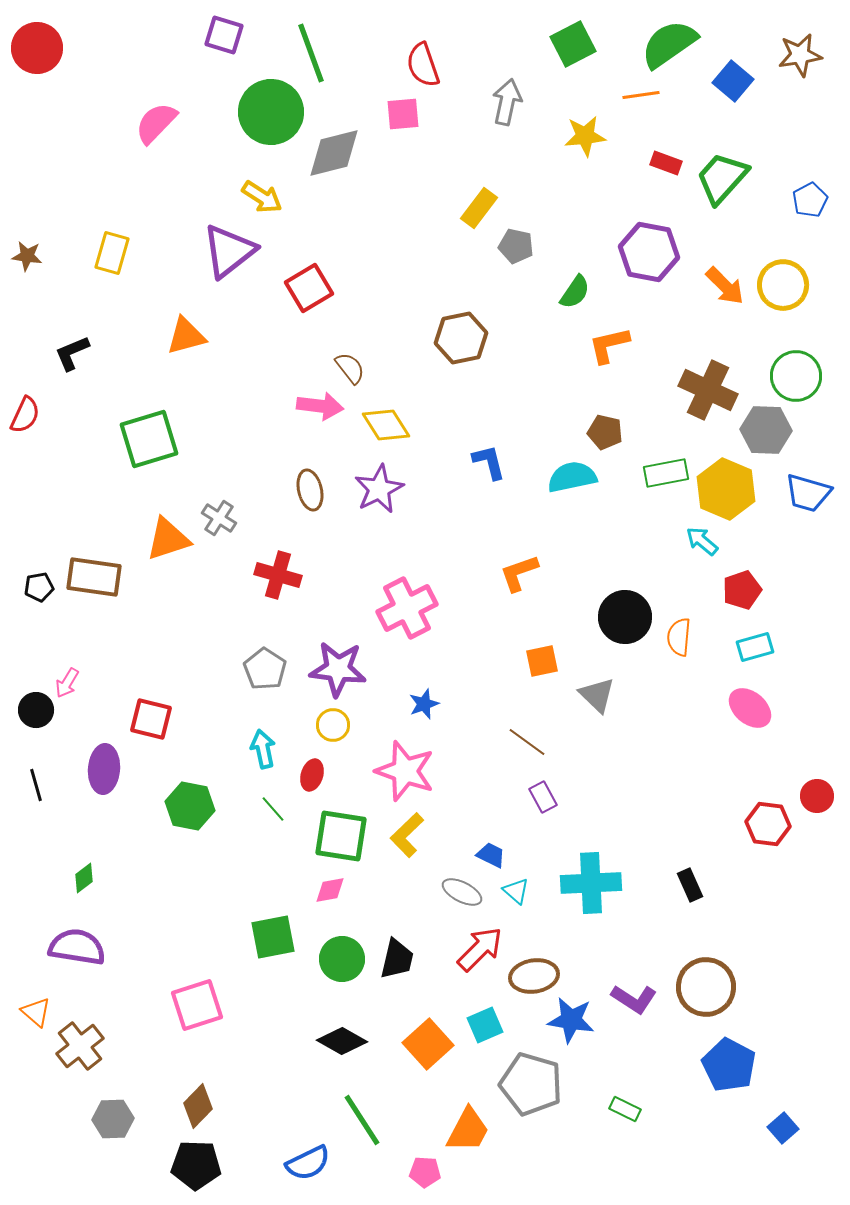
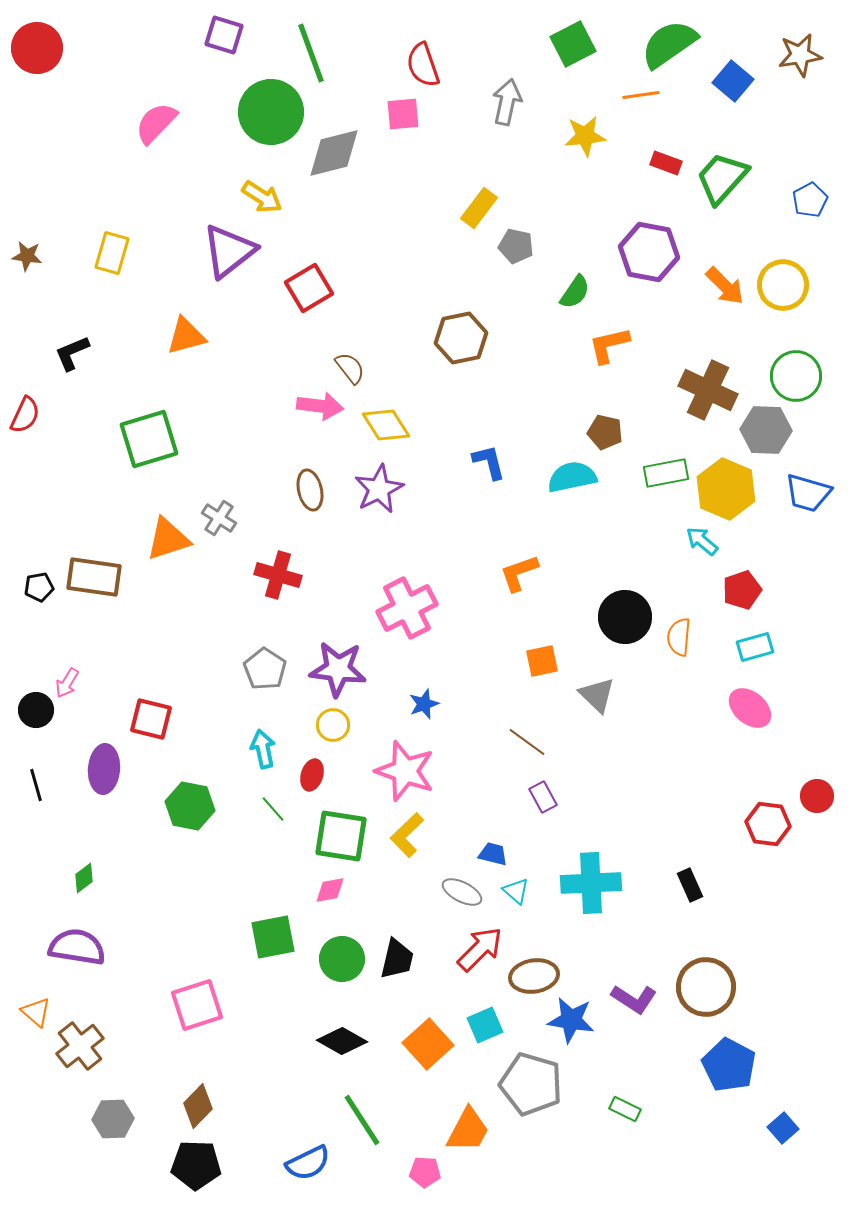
blue trapezoid at (491, 855): moved 2 px right, 1 px up; rotated 12 degrees counterclockwise
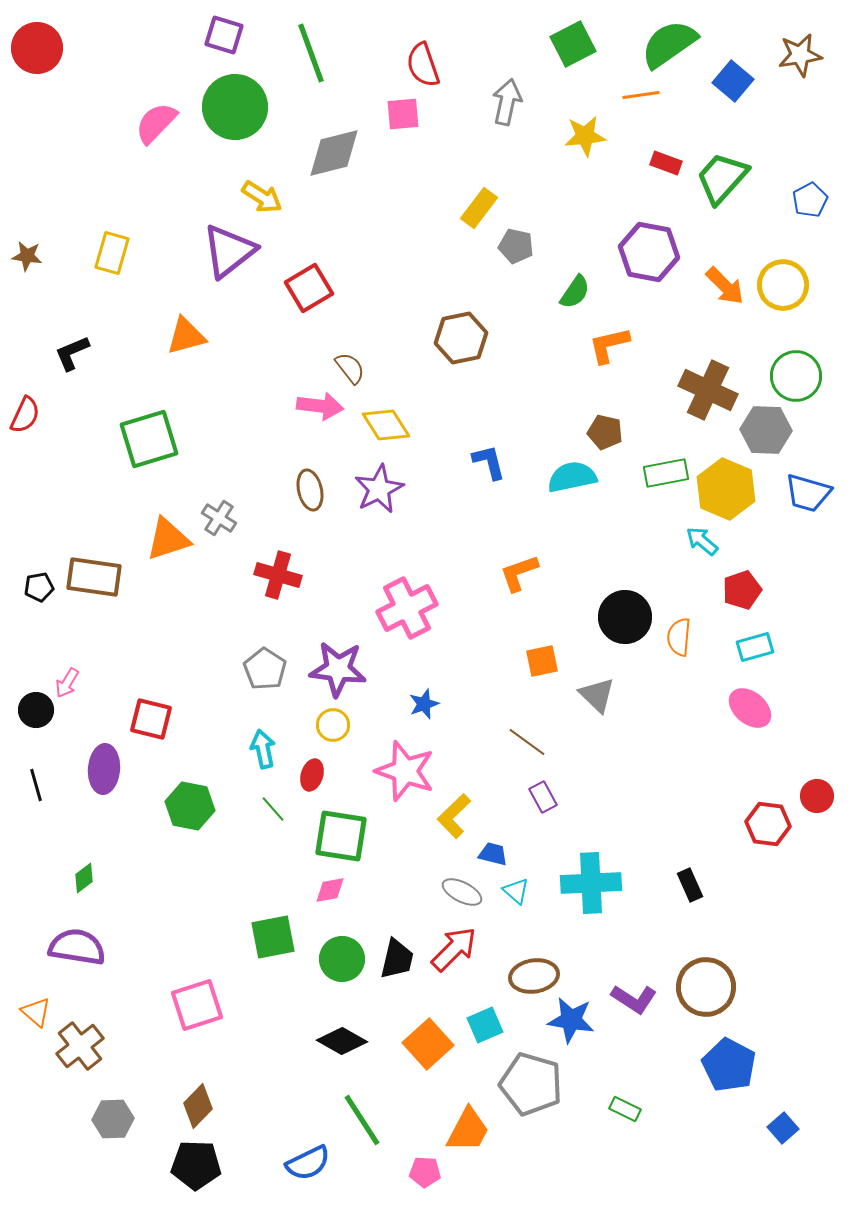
green circle at (271, 112): moved 36 px left, 5 px up
yellow L-shape at (407, 835): moved 47 px right, 19 px up
red arrow at (480, 949): moved 26 px left
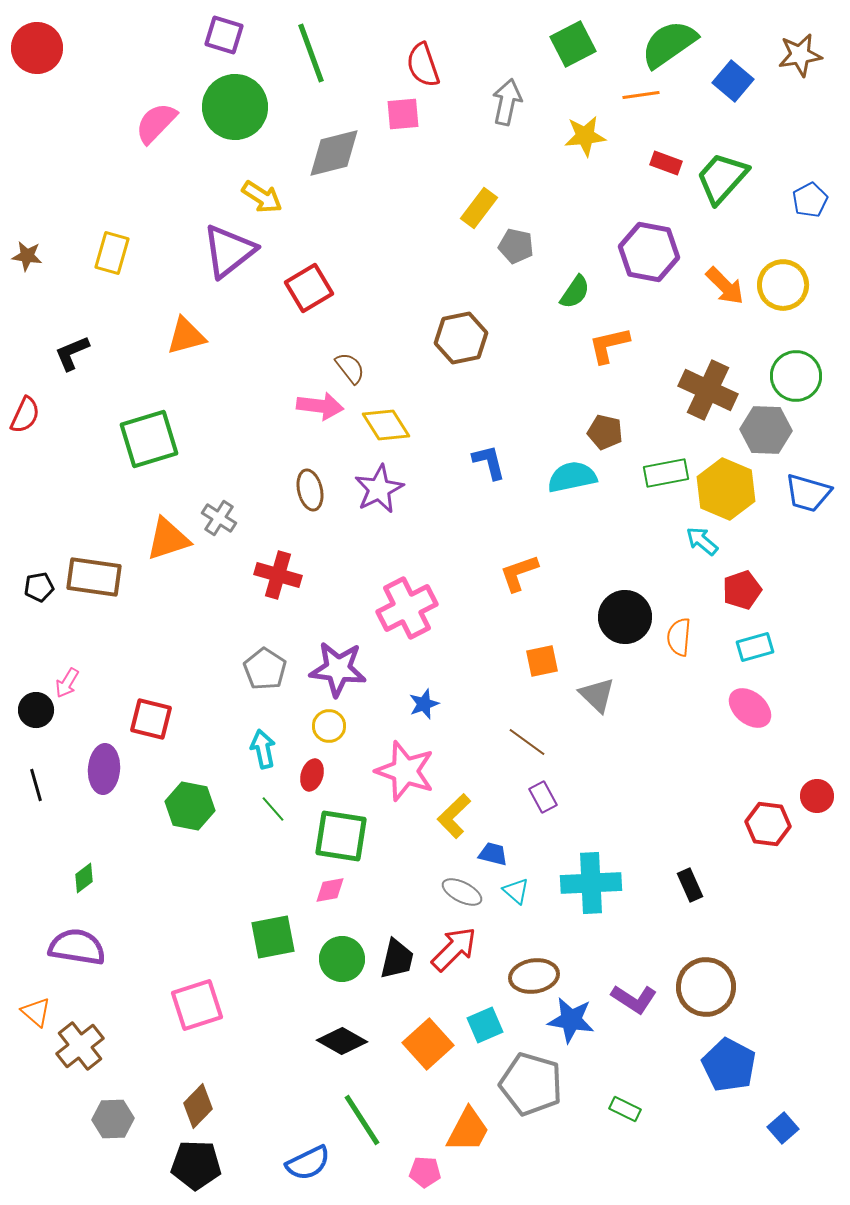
yellow circle at (333, 725): moved 4 px left, 1 px down
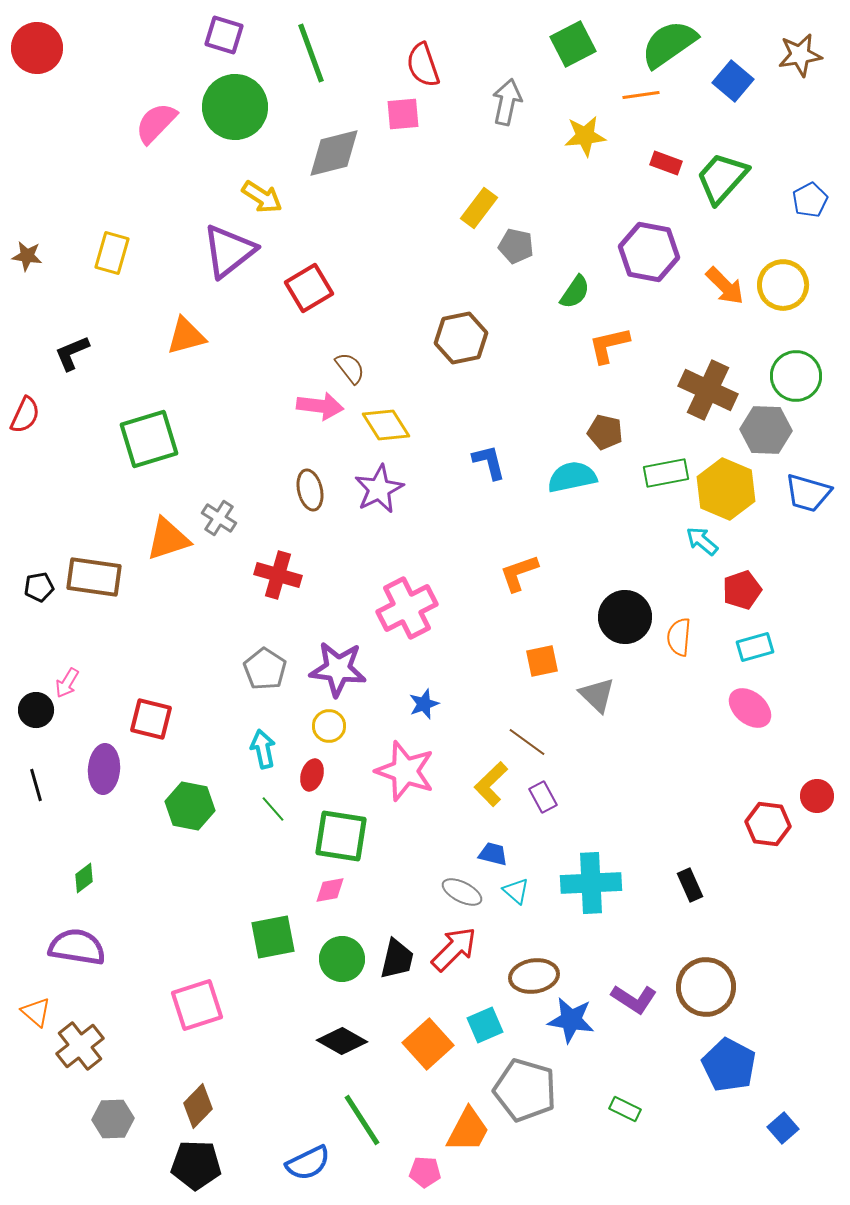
yellow L-shape at (454, 816): moved 37 px right, 32 px up
gray pentagon at (531, 1084): moved 6 px left, 6 px down
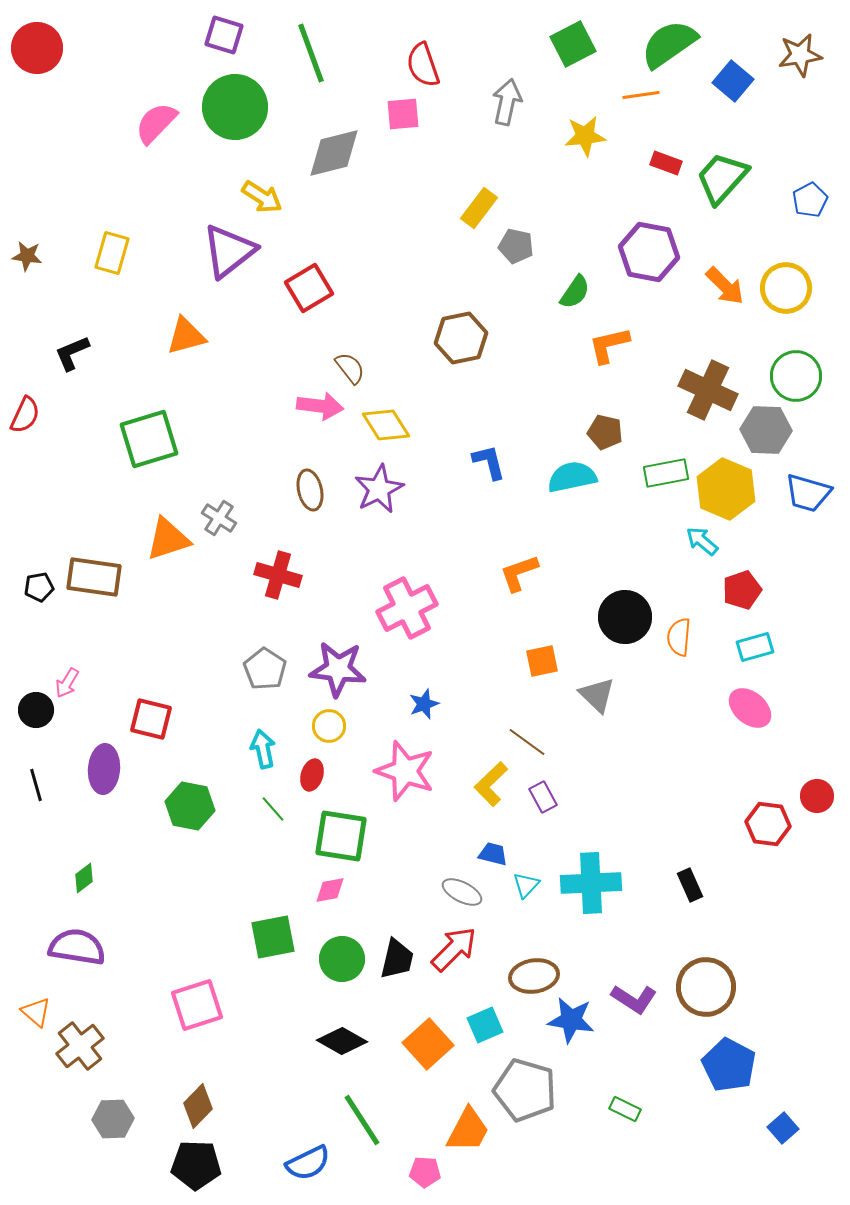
yellow circle at (783, 285): moved 3 px right, 3 px down
cyan triangle at (516, 891): moved 10 px right, 6 px up; rotated 32 degrees clockwise
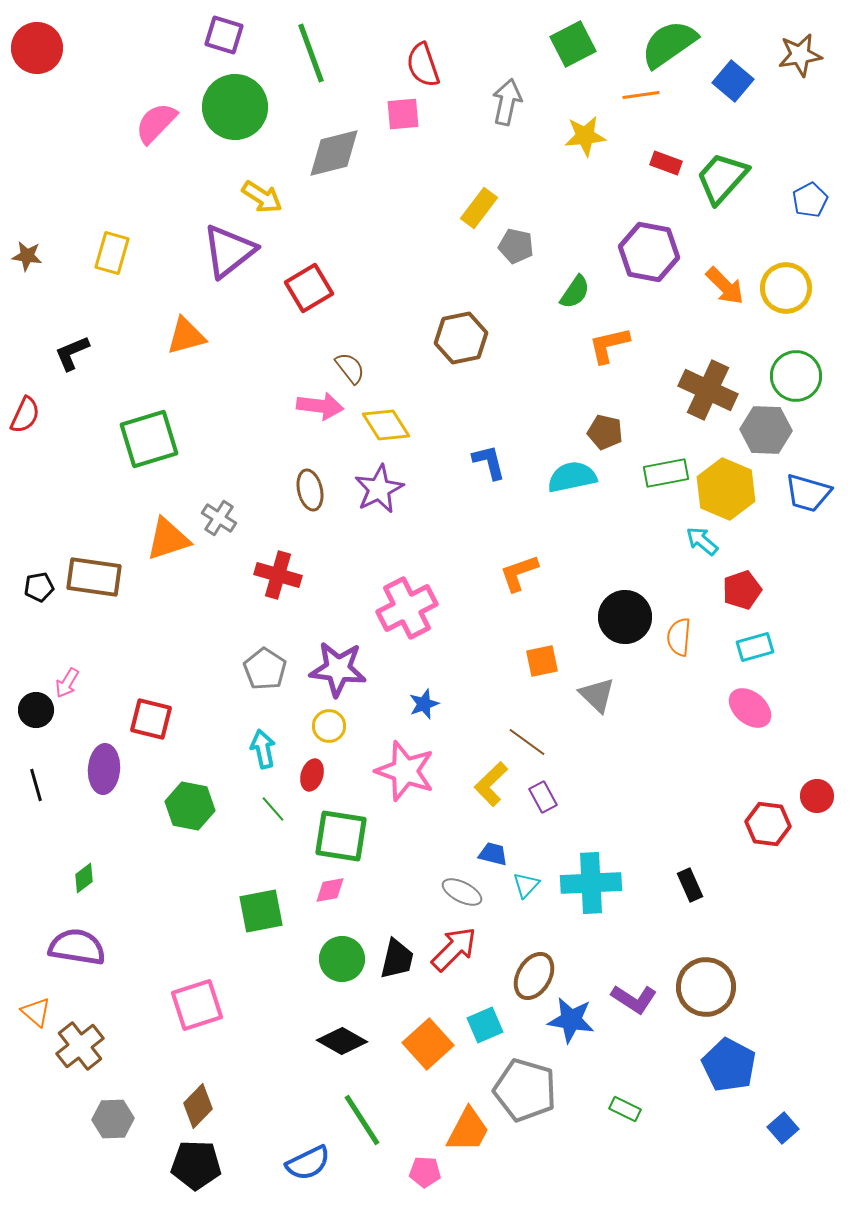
green square at (273, 937): moved 12 px left, 26 px up
brown ellipse at (534, 976): rotated 51 degrees counterclockwise
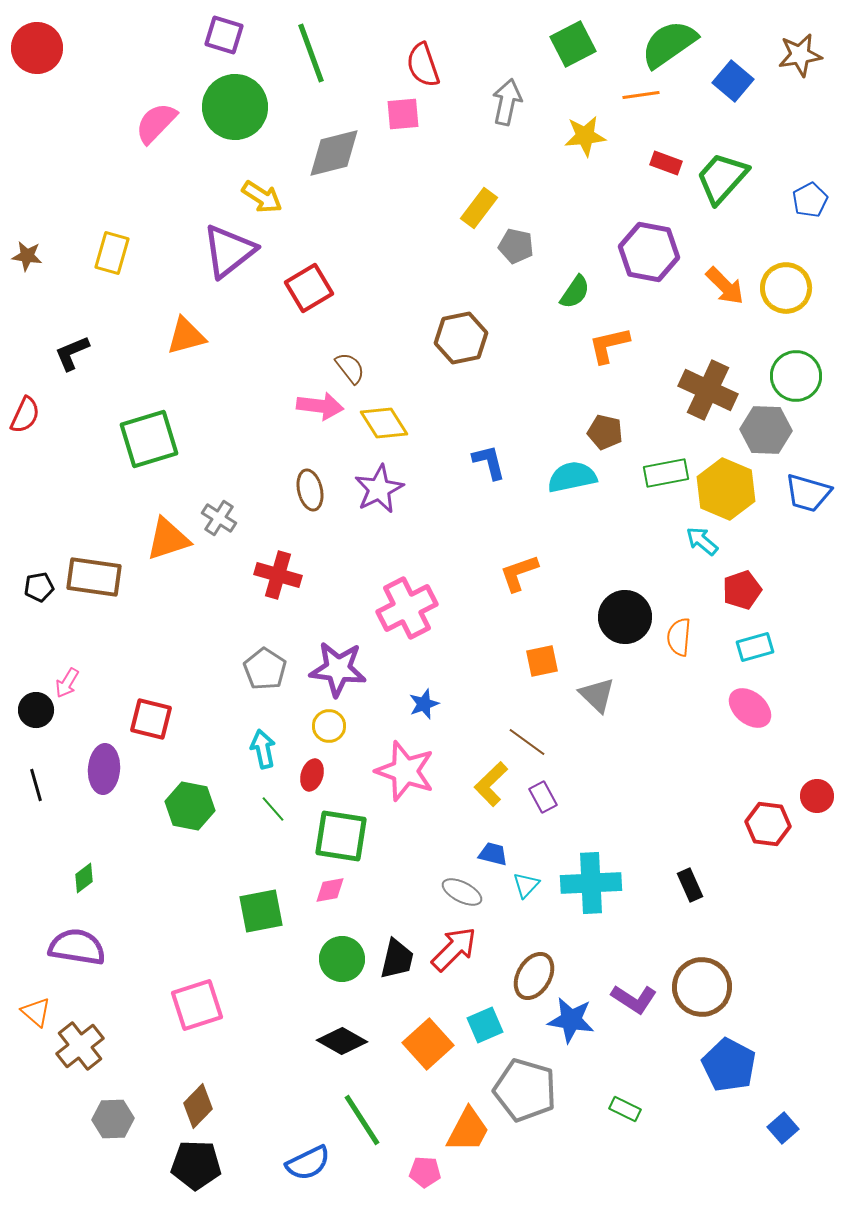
yellow diamond at (386, 425): moved 2 px left, 2 px up
brown circle at (706, 987): moved 4 px left
